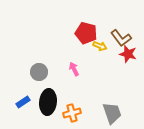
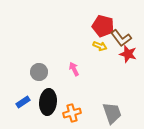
red pentagon: moved 17 px right, 7 px up
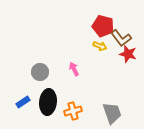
gray circle: moved 1 px right
orange cross: moved 1 px right, 2 px up
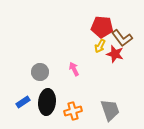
red pentagon: moved 1 px left, 1 px down; rotated 10 degrees counterclockwise
brown L-shape: moved 1 px right
yellow arrow: rotated 96 degrees clockwise
red star: moved 13 px left
black ellipse: moved 1 px left
gray trapezoid: moved 2 px left, 3 px up
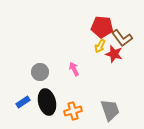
red star: moved 1 px left
black ellipse: rotated 20 degrees counterclockwise
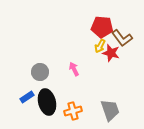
red star: moved 3 px left, 1 px up
blue rectangle: moved 4 px right, 5 px up
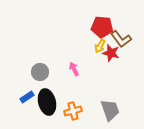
brown L-shape: moved 1 px left, 1 px down
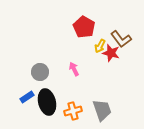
red pentagon: moved 18 px left; rotated 25 degrees clockwise
gray trapezoid: moved 8 px left
